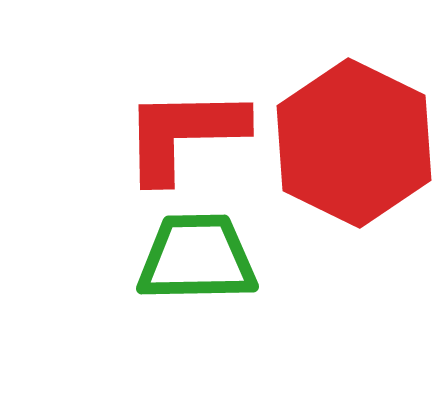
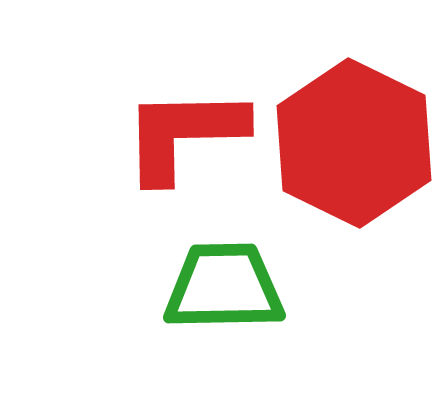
green trapezoid: moved 27 px right, 29 px down
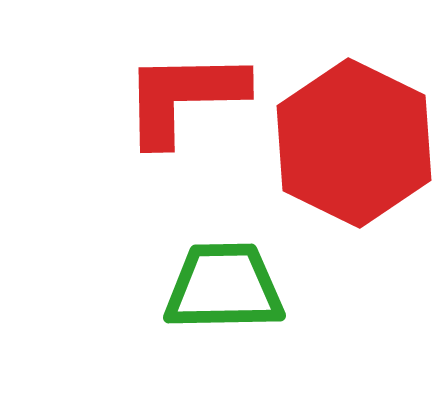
red L-shape: moved 37 px up
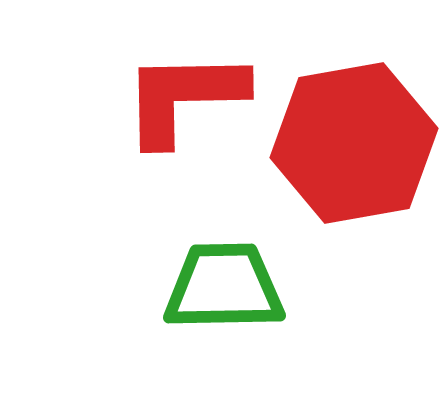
red hexagon: rotated 24 degrees clockwise
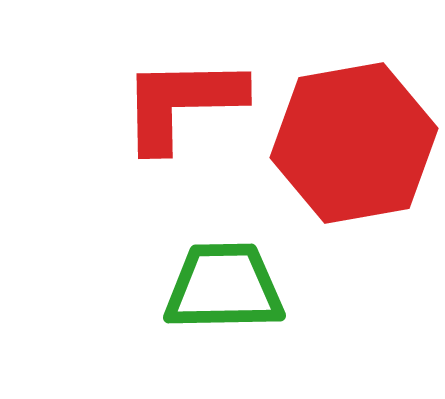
red L-shape: moved 2 px left, 6 px down
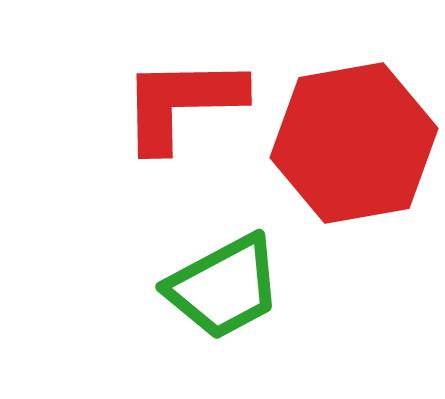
green trapezoid: rotated 153 degrees clockwise
